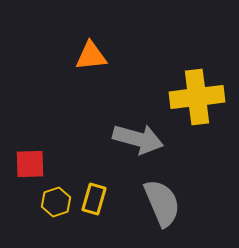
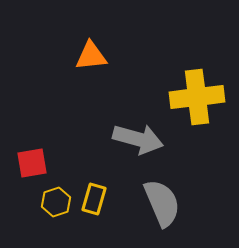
red square: moved 2 px right, 1 px up; rotated 8 degrees counterclockwise
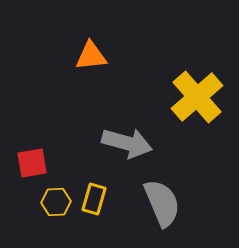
yellow cross: rotated 34 degrees counterclockwise
gray arrow: moved 11 px left, 4 px down
yellow hexagon: rotated 16 degrees clockwise
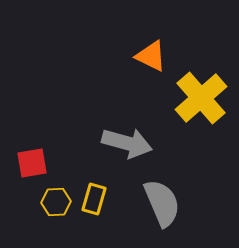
orange triangle: moved 60 px right; rotated 32 degrees clockwise
yellow cross: moved 4 px right, 1 px down
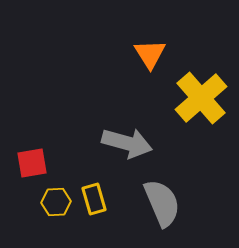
orange triangle: moved 1 px left, 2 px up; rotated 32 degrees clockwise
yellow rectangle: rotated 32 degrees counterclockwise
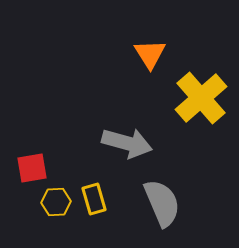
red square: moved 5 px down
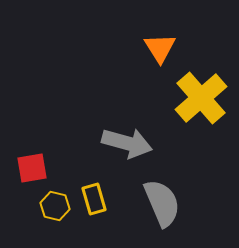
orange triangle: moved 10 px right, 6 px up
yellow hexagon: moved 1 px left, 4 px down; rotated 16 degrees clockwise
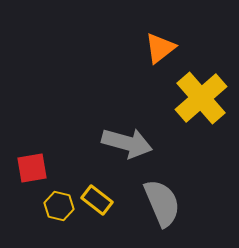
orange triangle: rotated 24 degrees clockwise
yellow rectangle: moved 3 px right, 1 px down; rotated 36 degrees counterclockwise
yellow hexagon: moved 4 px right
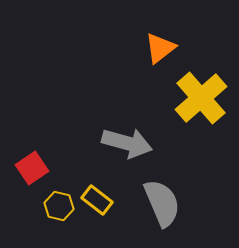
red square: rotated 24 degrees counterclockwise
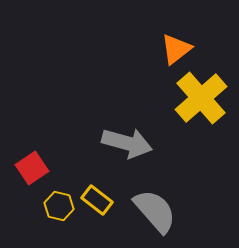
orange triangle: moved 16 px right, 1 px down
gray semicircle: moved 7 px left, 8 px down; rotated 18 degrees counterclockwise
